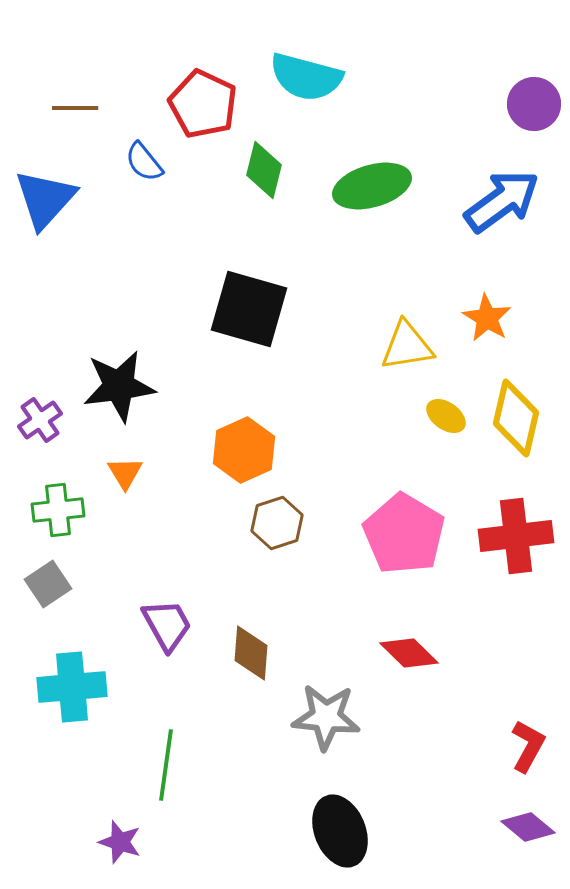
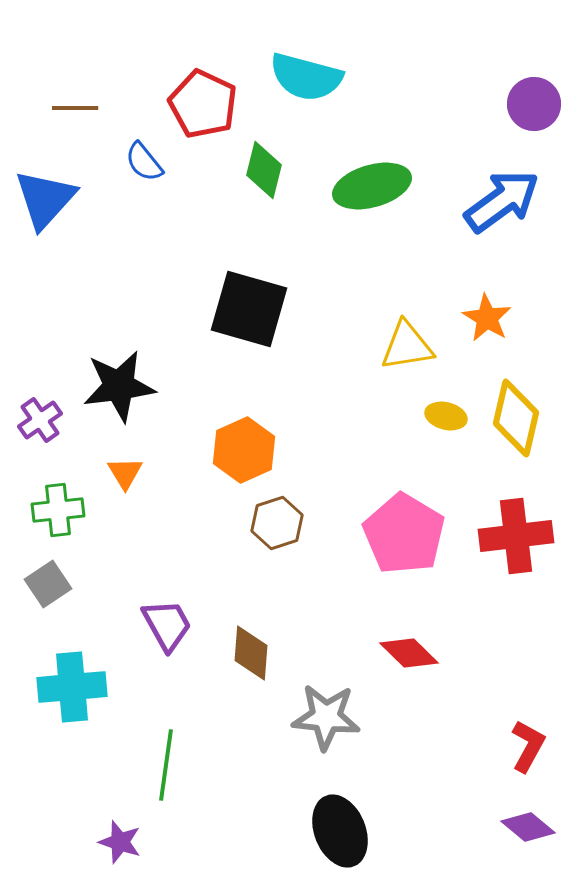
yellow ellipse: rotated 21 degrees counterclockwise
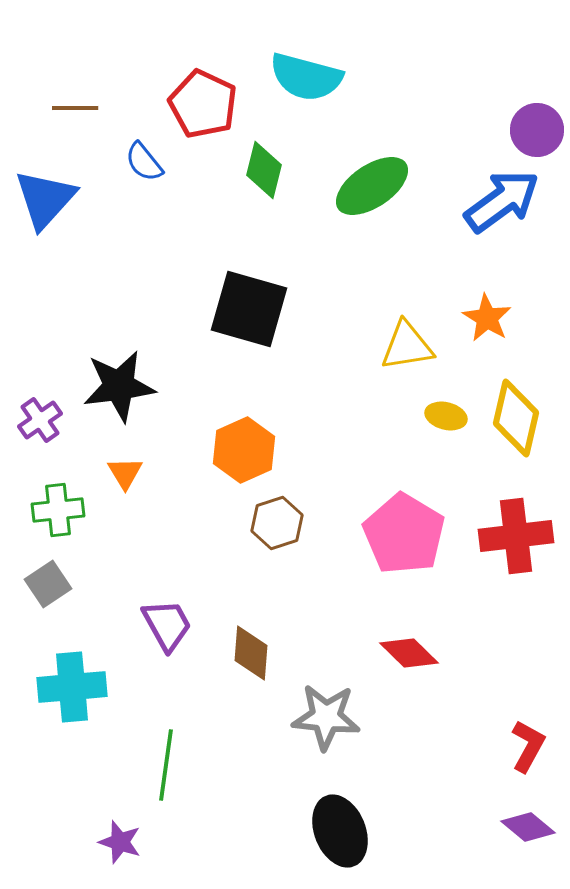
purple circle: moved 3 px right, 26 px down
green ellipse: rotated 18 degrees counterclockwise
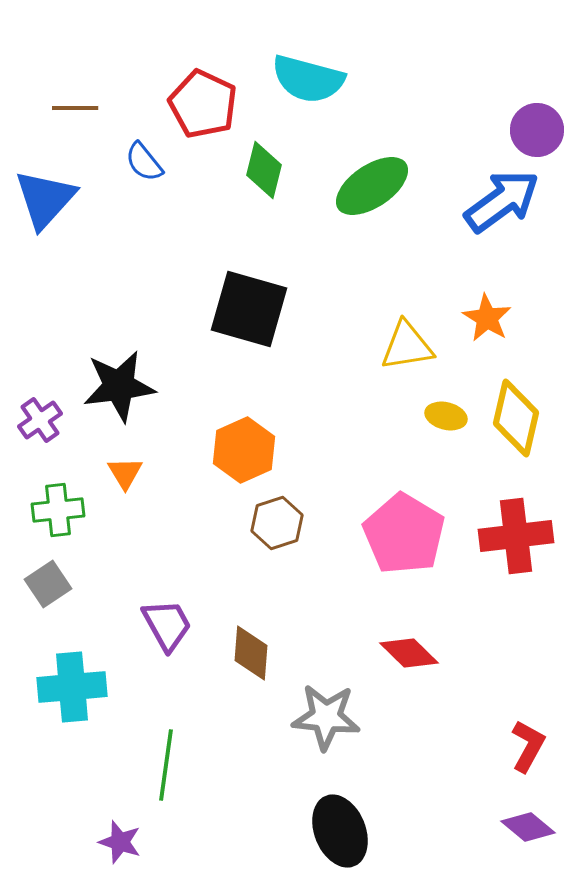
cyan semicircle: moved 2 px right, 2 px down
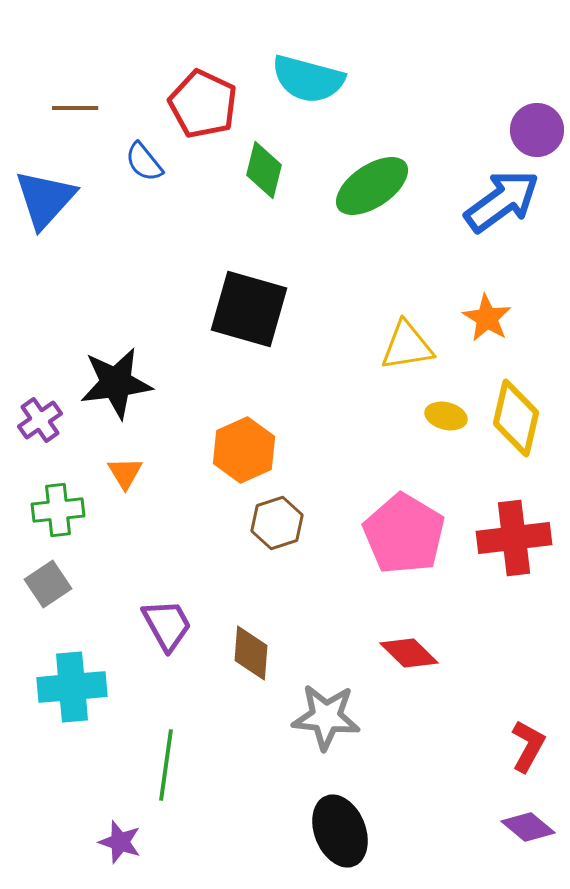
black star: moved 3 px left, 3 px up
red cross: moved 2 px left, 2 px down
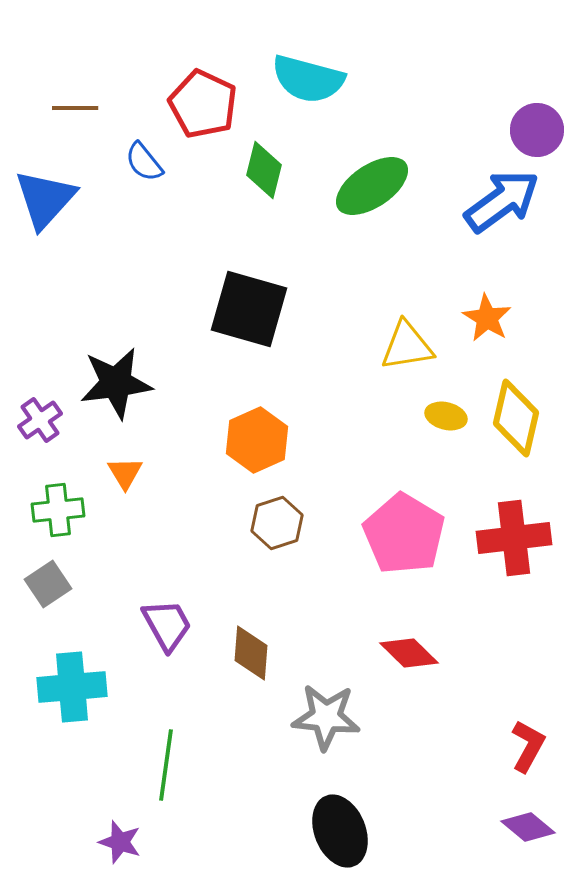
orange hexagon: moved 13 px right, 10 px up
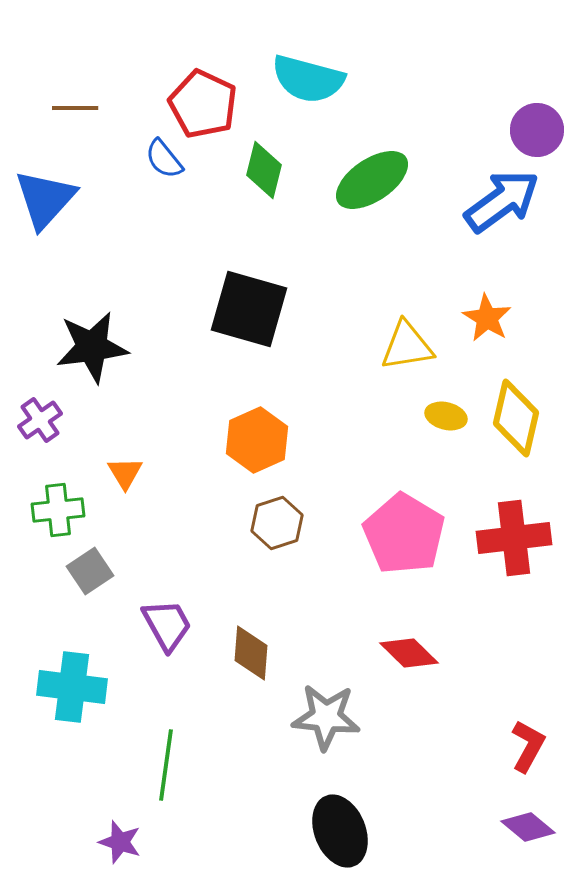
blue semicircle: moved 20 px right, 3 px up
green ellipse: moved 6 px up
black star: moved 24 px left, 36 px up
gray square: moved 42 px right, 13 px up
cyan cross: rotated 12 degrees clockwise
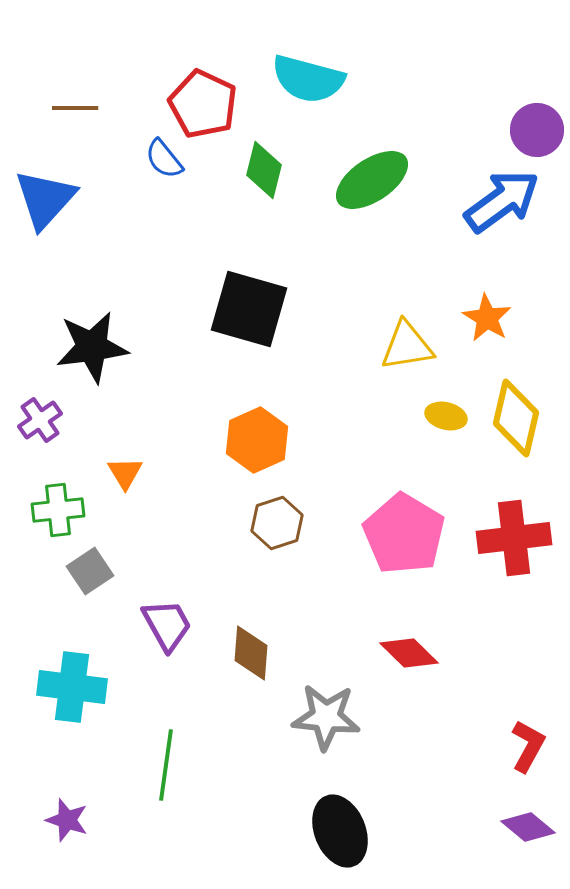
purple star: moved 53 px left, 22 px up
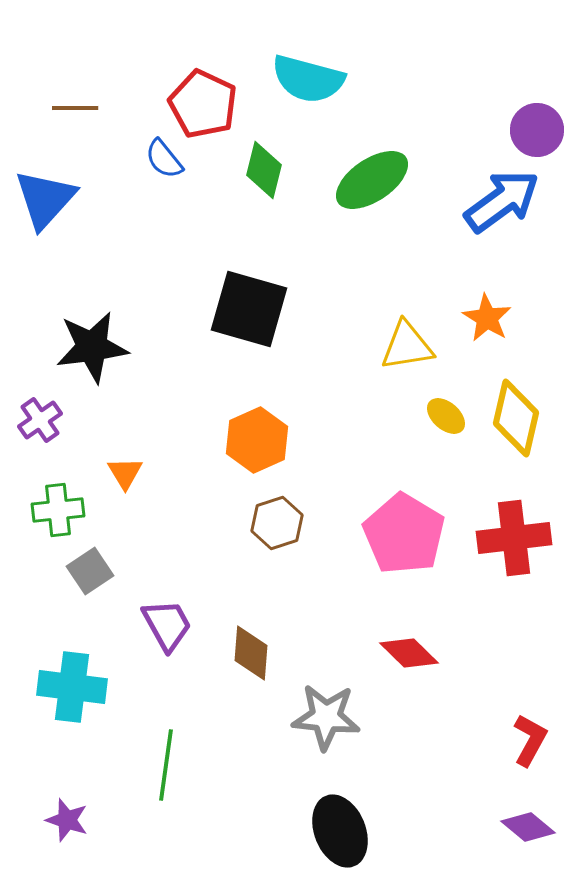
yellow ellipse: rotated 27 degrees clockwise
red L-shape: moved 2 px right, 6 px up
